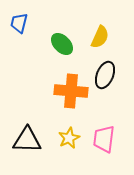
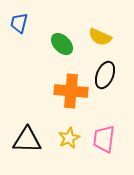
yellow semicircle: rotated 90 degrees clockwise
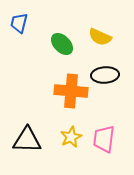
black ellipse: rotated 64 degrees clockwise
yellow star: moved 2 px right, 1 px up
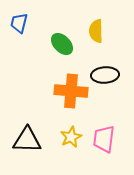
yellow semicircle: moved 4 px left, 6 px up; rotated 65 degrees clockwise
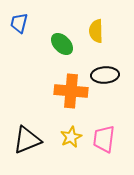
black triangle: rotated 24 degrees counterclockwise
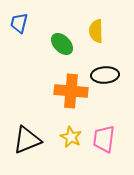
yellow star: rotated 20 degrees counterclockwise
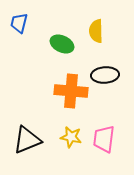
green ellipse: rotated 20 degrees counterclockwise
yellow star: rotated 15 degrees counterclockwise
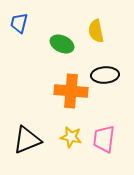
yellow semicircle: rotated 10 degrees counterclockwise
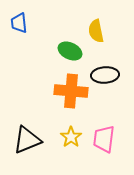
blue trapezoid: rotated 20 degrees counterclockwise
green ellipse: moved 8 px right, 7 px down
yellow star: rotated 25 degrees clockwise
